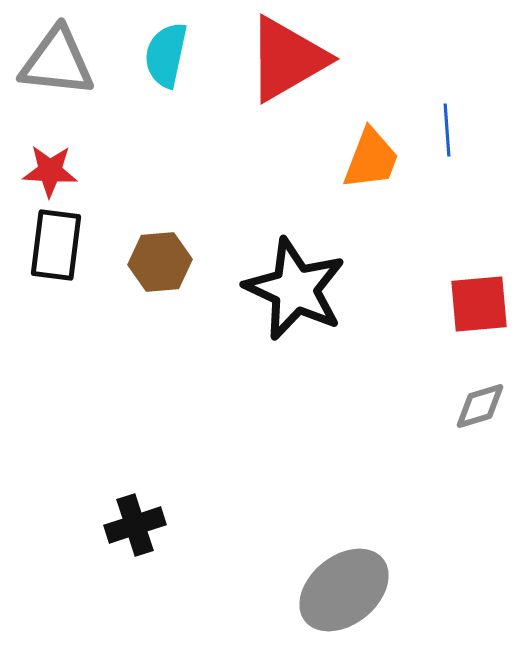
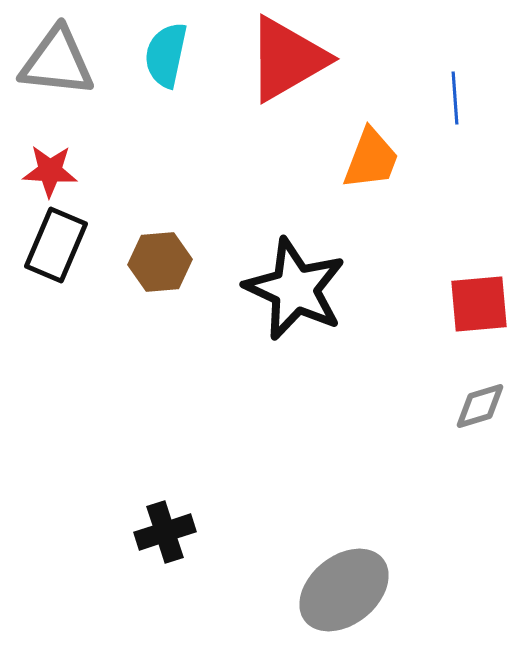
blue line: moved 8 px right, 32 px up
black rectangle: rotated 16 degrees clockwise
black cross: moved 30 px right, 7 px down
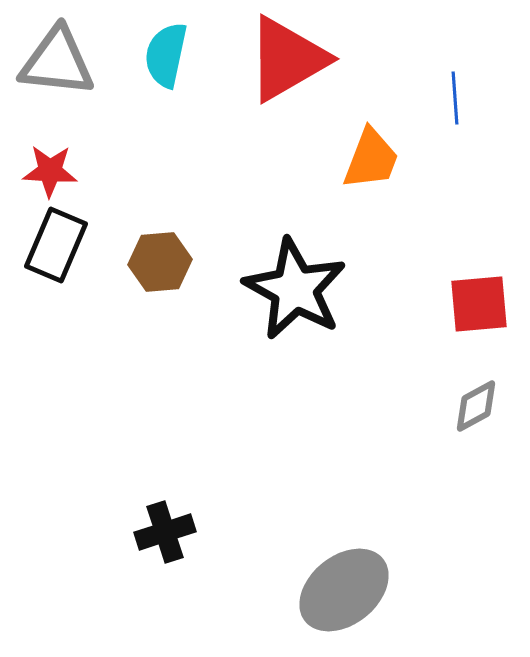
black star: rotated 4 degrees clockwise
gray diamond: moved 4 px left; rotated 12 degrees counterclockwise
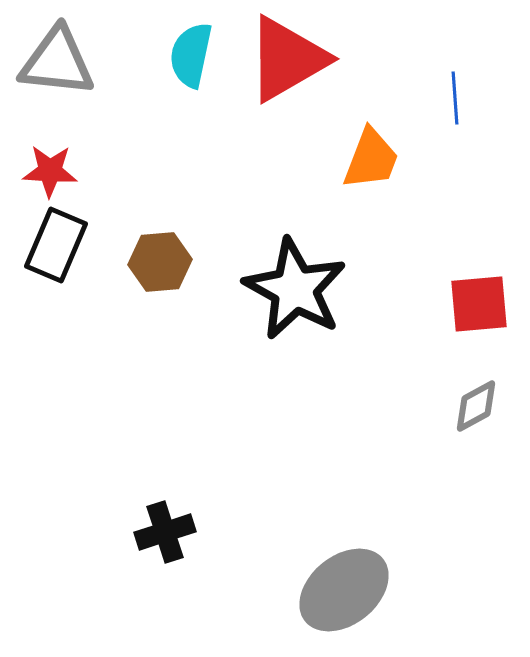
cyan semicircle: moved 25 px right
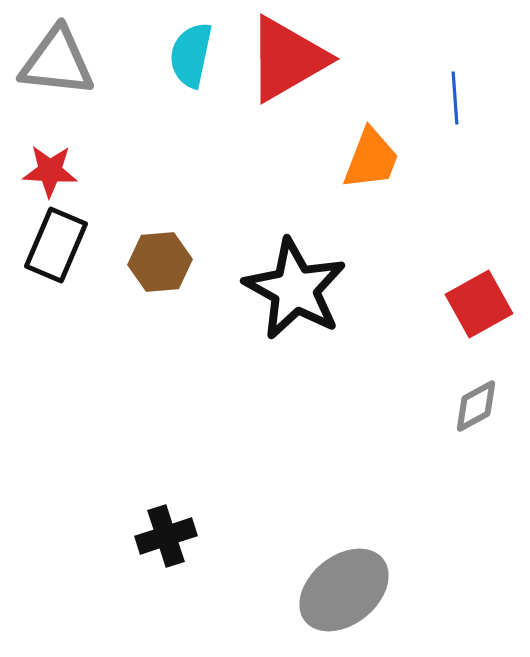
red square: rotated 24 degrees counterclockwise
black cross: moved 1 px right, 4 px down
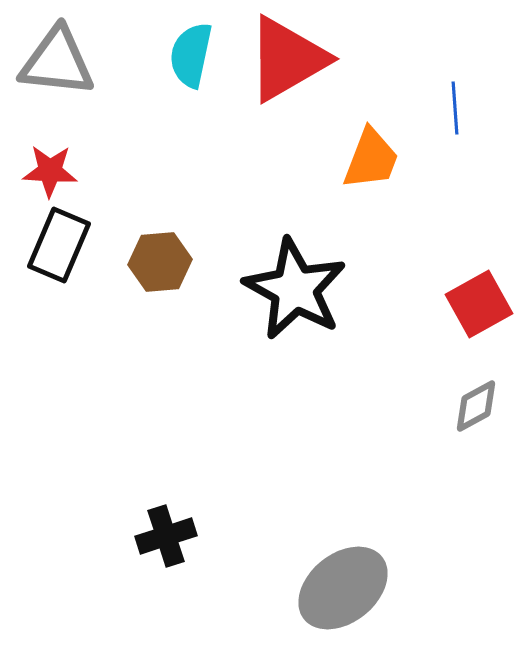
blue line: moved 10 px down
black rectangle: moved 3 px right
gray ellipse: moved 1 px left, 2 px up
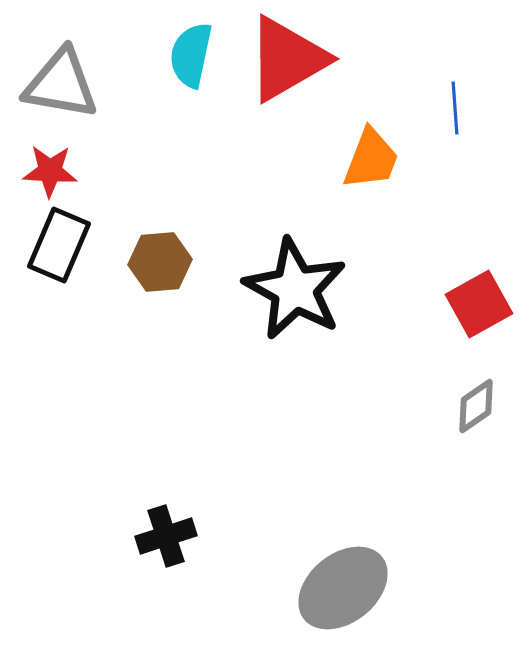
gray triangle: moved 4 px right, 22 px down; rotated 4 degrees clockwise
gray diamond: rotated 6 degrees counterclockwise
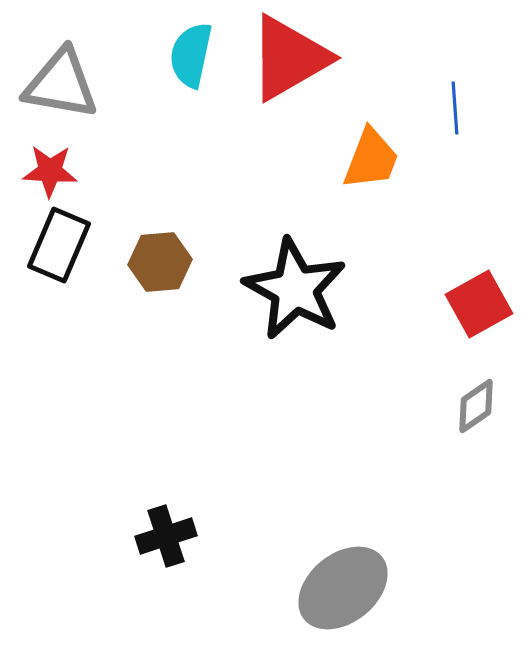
red triangle: moved 2 px right, 1 px up
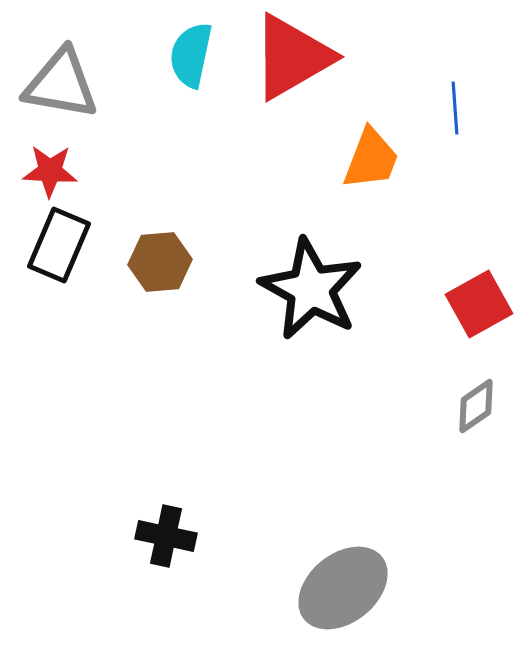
red triangle: moved 3 px right, 1 px up
black star: moved 16 px right
black cross: rotated 30 degrees clockwise
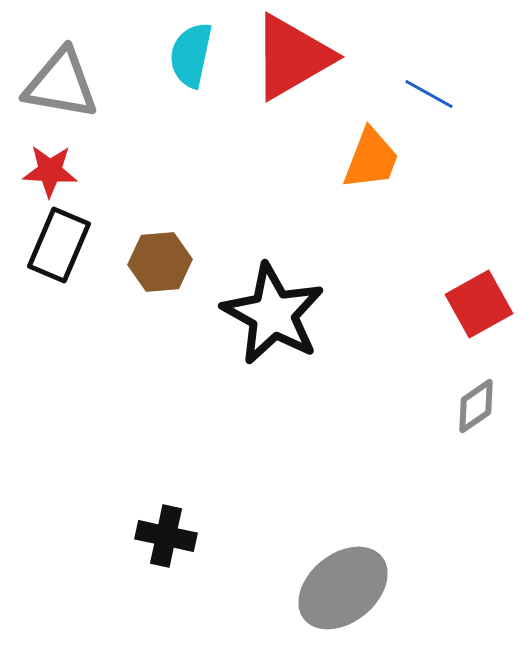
blue line: moved 26 px left, 14 px up; rotated 57 degrees counterclockwise
black star: moved 38 px left, 25 px down
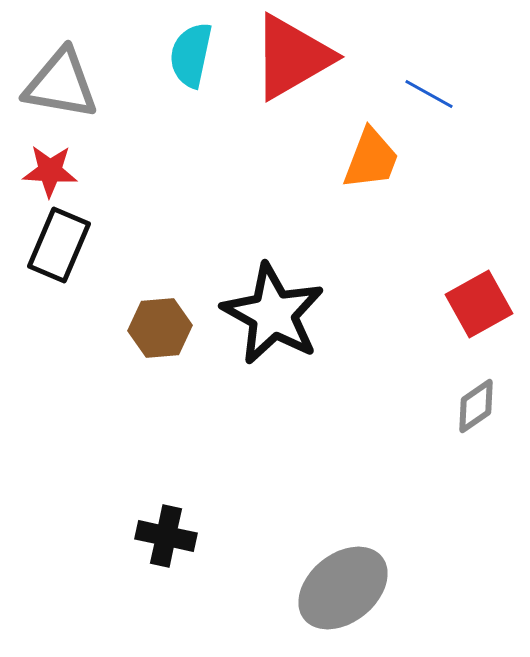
brown hexagon: moved 66 px down
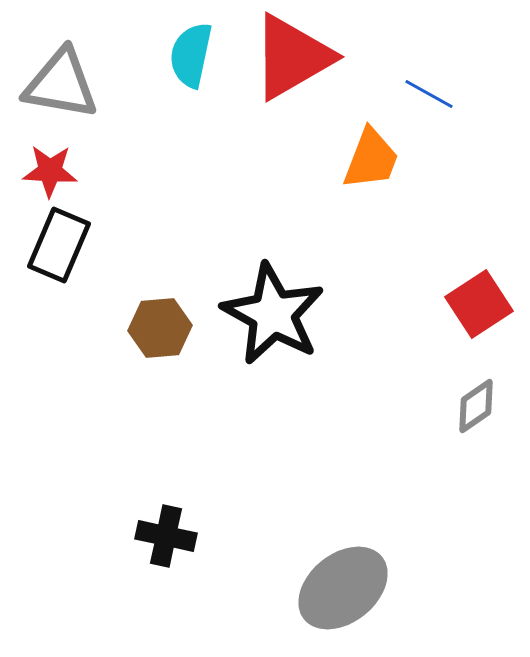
red square: rotated 4 degrees counterclockwise
